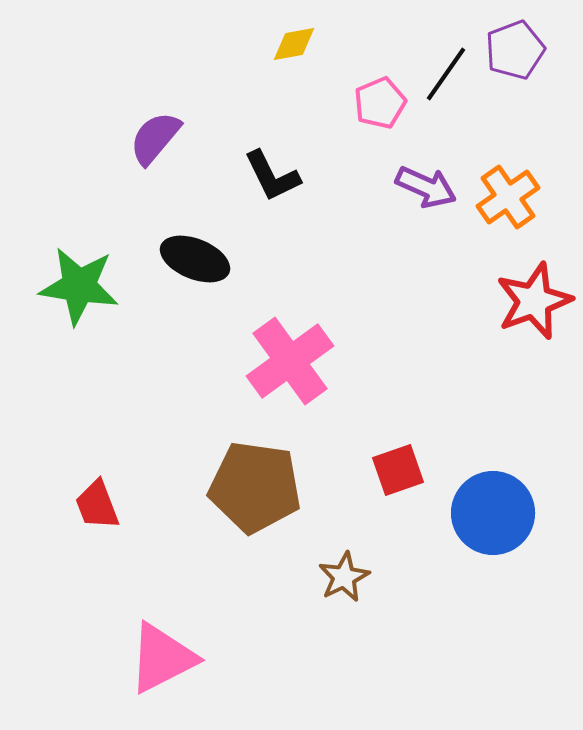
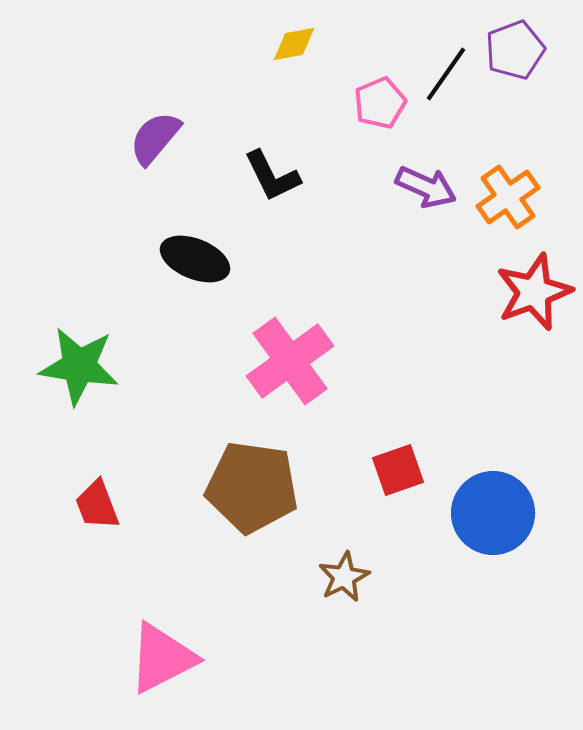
green star: moved 80 px down
red star: moved 9 px up
brown pentagon: moved 3 px left
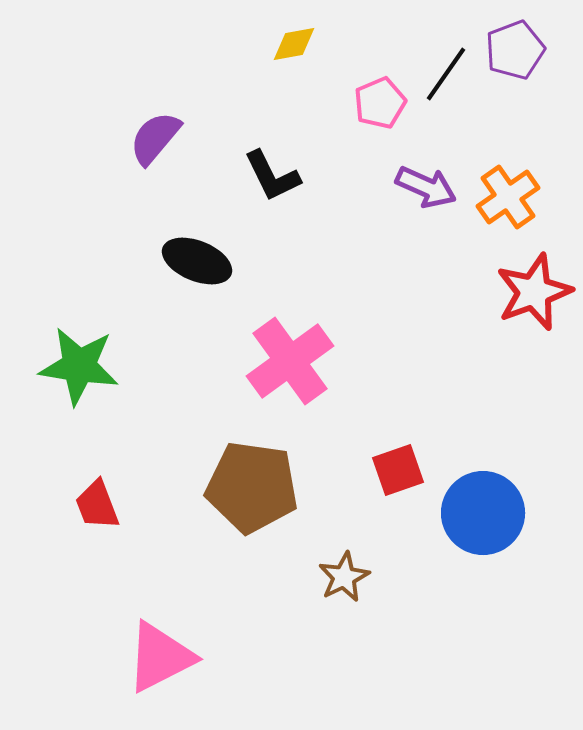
black ellipse: moved 2 px right, 2 px down
blue circle: moved 10 px left
pink triangle: moved 2 px left, 1 px up
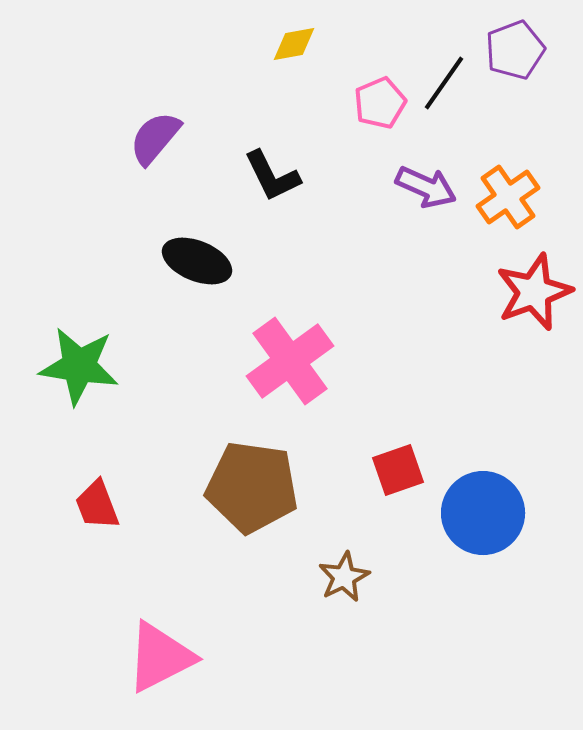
black line: moved 2 px left, 9 px down
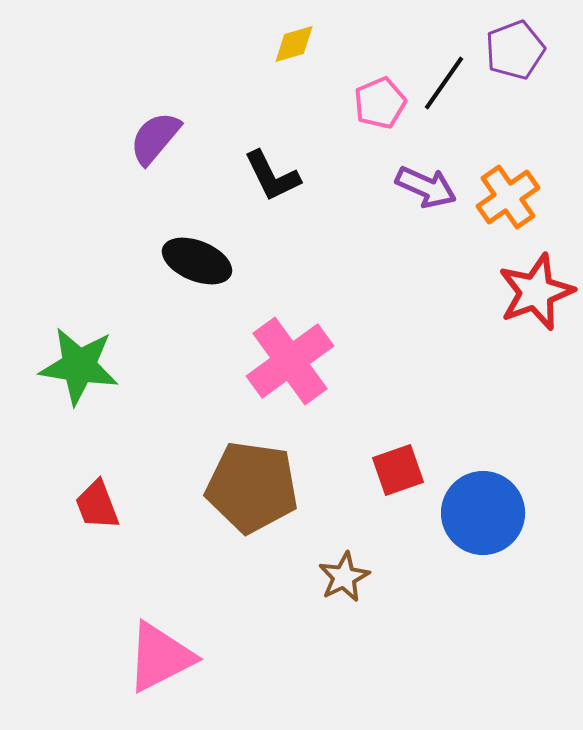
yellow diamond: rotated 6 degrees counterclockwise
red star: moved 2 px right
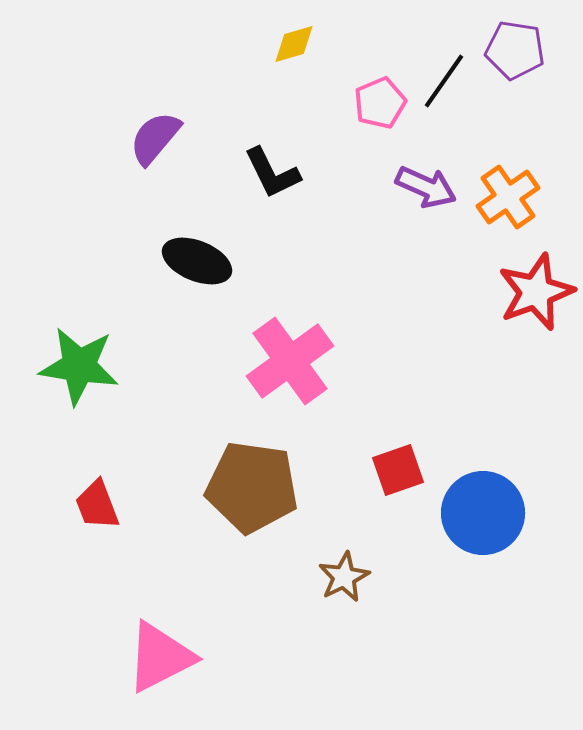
purple pentagon: rotated 30 degrees clockwise
black line: moved 2 px up
black L-shape: moved 3 px up
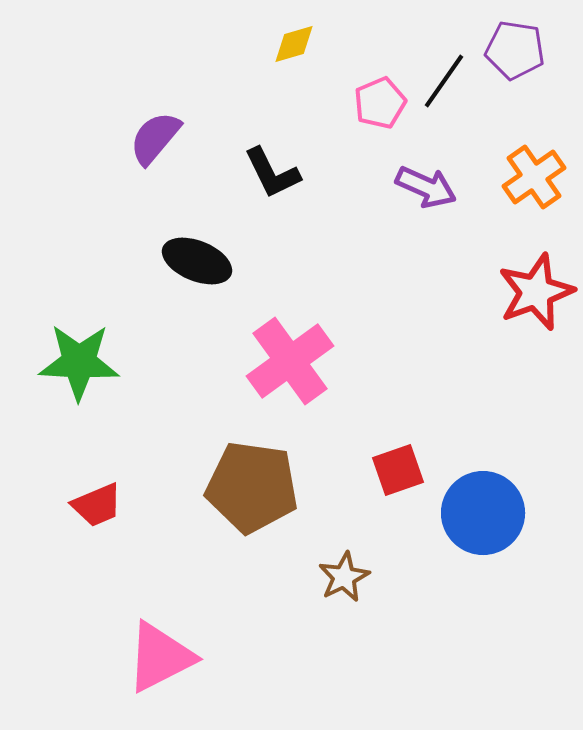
orange cross: moved 26 px right, 20 px up
green star: moved 4 px up; rotated 6 degrees counterclockwise
red trapezoid: rotated 92 degrees counterclockwise
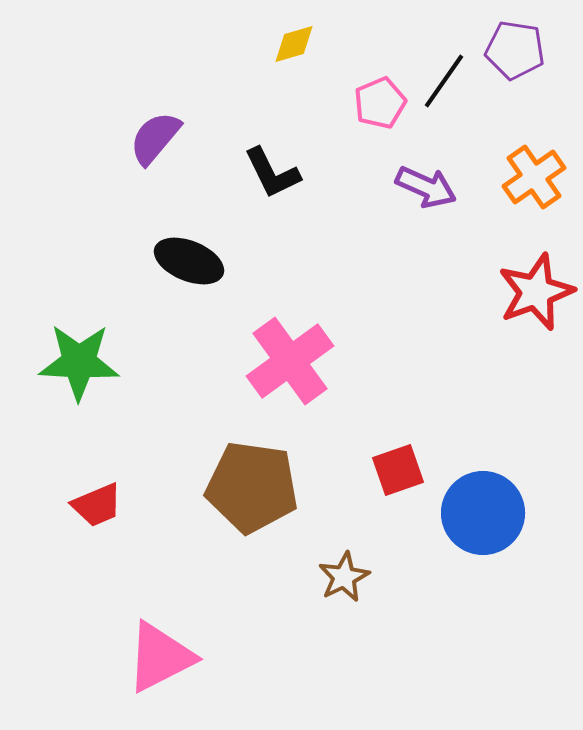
black ellipse: moved 8 px left
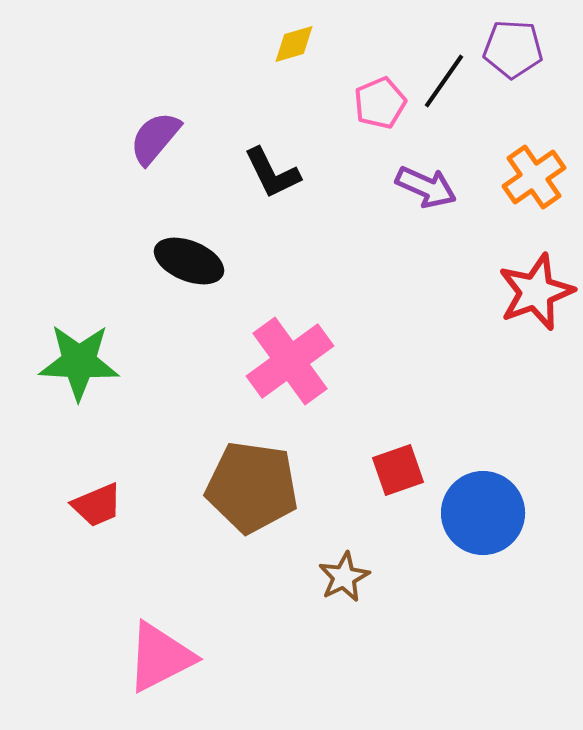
purple pentagon: moved 2 px left, 1 px up; rotated 6 degrees counterclockwise
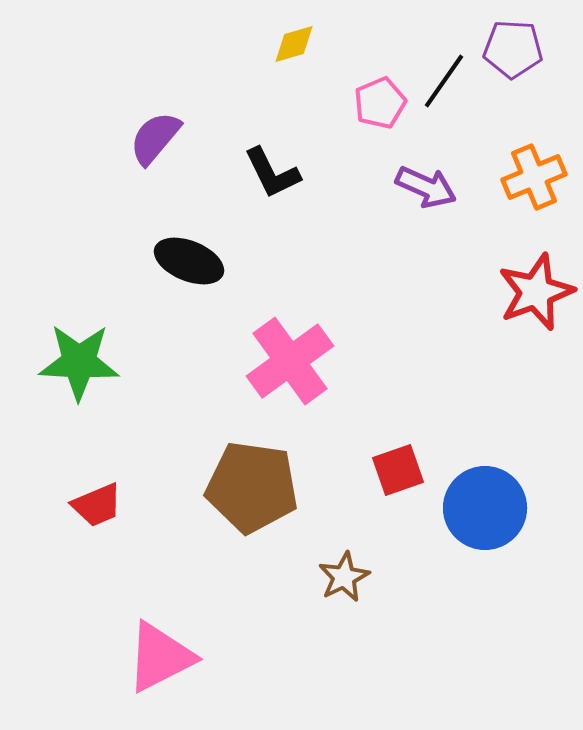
orange cross: rotated 12 degrees clockwise
blue circle: moved 2 px right, 5 px up
